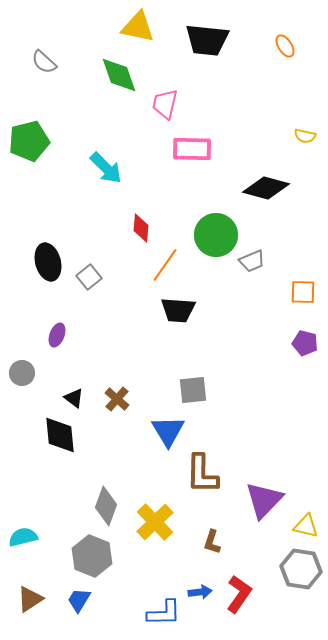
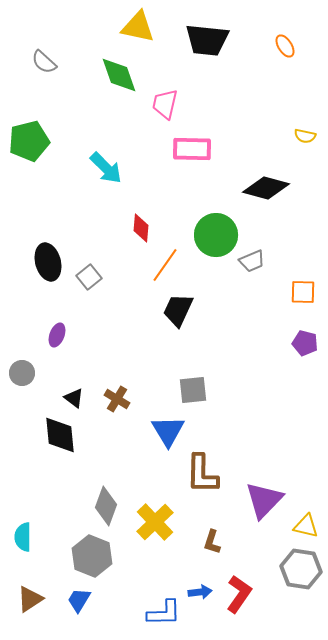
black trapezoid at (178, 310): rotated 111 degrees clockwise
brown cross at (117, 399): rotated 10 degrees counterclockwise
cyan semicircle at (23, 537): rotated 76 degrees counterclockwise
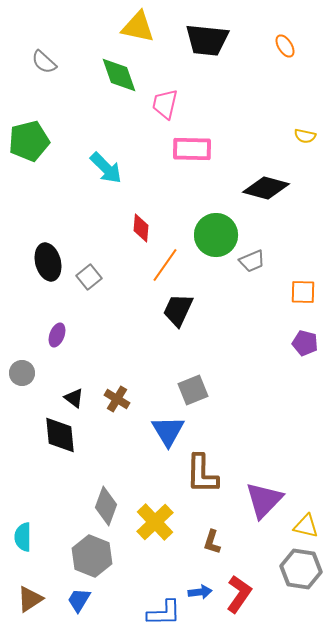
gray square at (193, 390): rotated 16 degrees counterclockwise
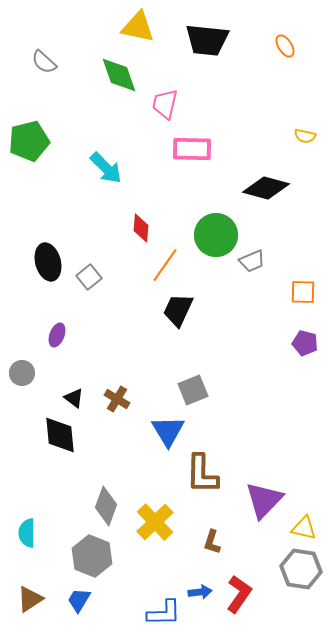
yellow triangle at (306, 526): moved 2 px left, 2 px down
cyan semicircle at (23, 537): moved 4 px right, 4 px up
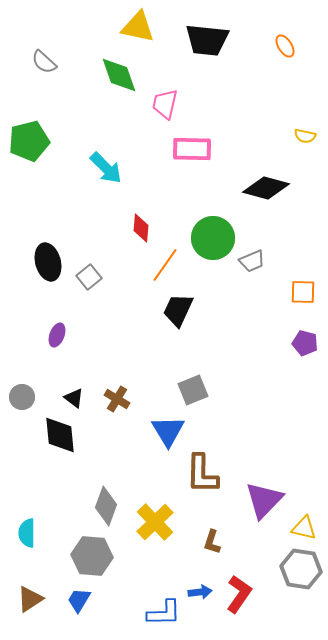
green circle at (216, 235): moved 3 px left, 3 px down
gray circle at (22, 373): moved 24 px down
gray hexagon at (92, 556): rotated 18 degrees counterclockwise
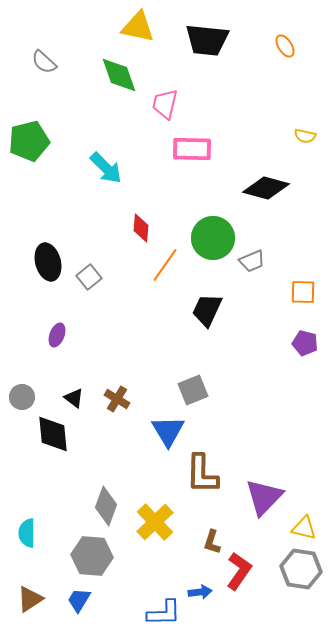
black trapezoid at (178, 310): moved 29 px right
black diamond at (60, 435): moved 7 px left, 1 px up
purple triangle at (264, 500): moved 3 px up
red L-shape at (239, 594): moved 23 px up
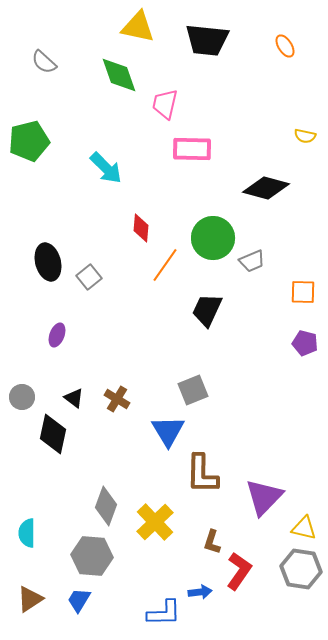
black diamond at (53, 434): rotated 18 degrees clockwise
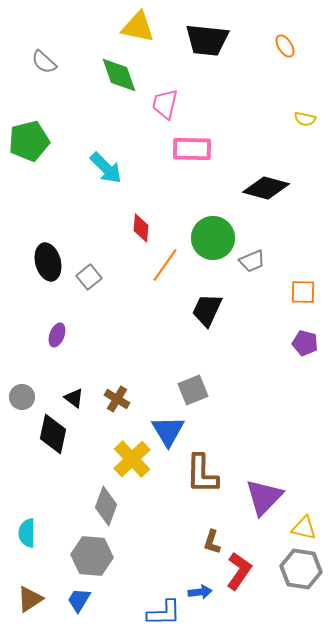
yellow semicircle at (305, 136): moved 17 px up
yellow cross at (155, 522): moved 23 px left, 63 px up
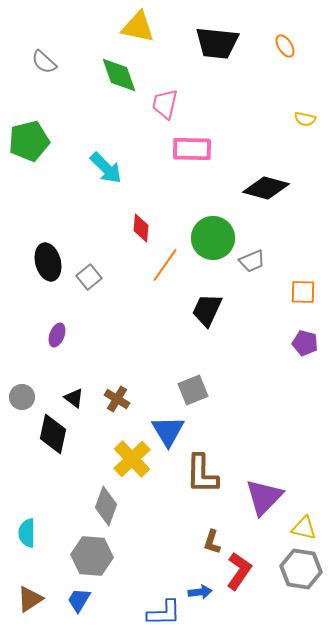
black trapezoid at (207, 40): moved 10 px right, 3 px down
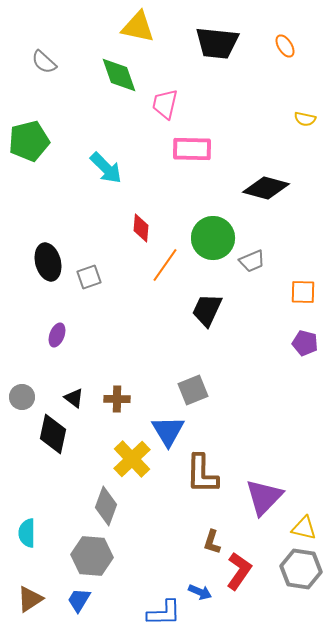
gray square at (89, 277): rotated 20 degrees clockwise
brown cross at (117, 399): rotated 30 degrees counterclockwise
blue arrow at (200, 592): rotated 30 degrees clockwise
